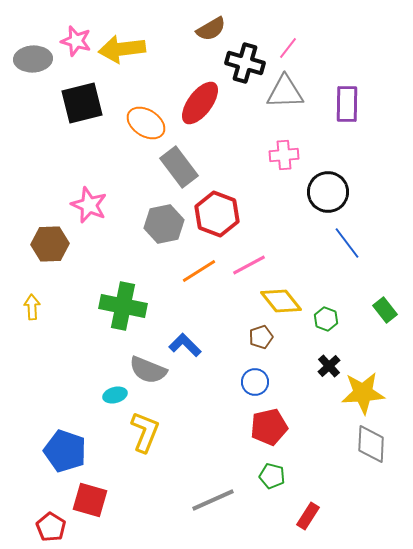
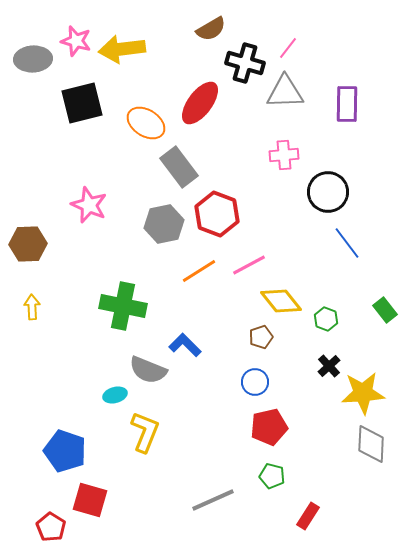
brown hexagon at (50, 244): moved 22 px left
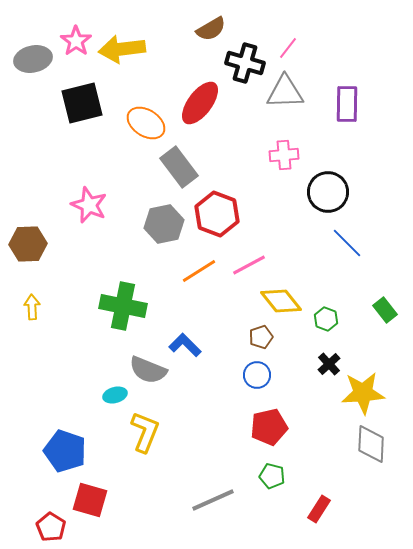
pink star at (76, 41): rotated 20 degrees clockwise
gray ellipse at (33, 59): rotated 9 degrees counterclockwise
blue line at (347, 243): rotated 8 degrees counterclockwise
black cross at (329, 366): moved 2 px up
blue circle at (255, 382): moved 2 px right, 7 px up
red rectangle at (308, 516): moved 11 px right, 7 px up
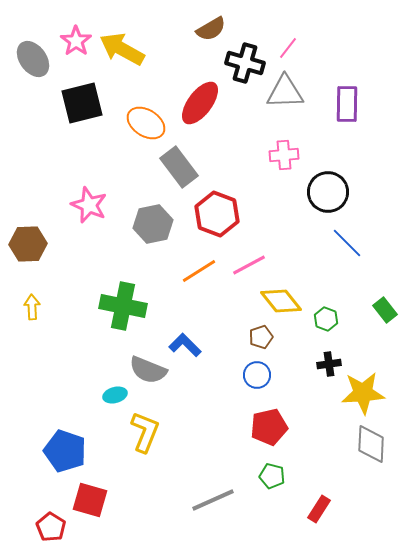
yellow arrow at (122, 49): rotated 36 degrees clockwise
gray ellipse at (33, 59): rotated 66 degrees clockwise
gray hexagon at (164, 224): moved 11 px left
black cross at (329, 364): rotated 35 degrees clockwise
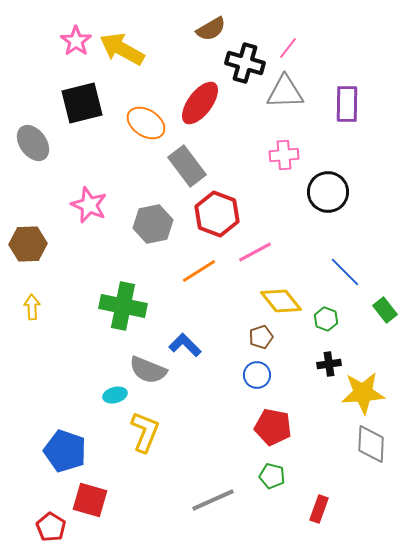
gray ellipse at (33, 59): moved 84 px down
gray rectangle at (179, 167): moved 8 px right, 1 px up
blue line at (347, 243): moved 2 px left, 29 px down
pink line at (249, 265): moved 6 px right, 13 px up
red pentagon at (269, 427): moved 4 px right; rotated 24 degrees clockwise
red rectangle at (319, 509): rotated 12 degrees counterclockwise
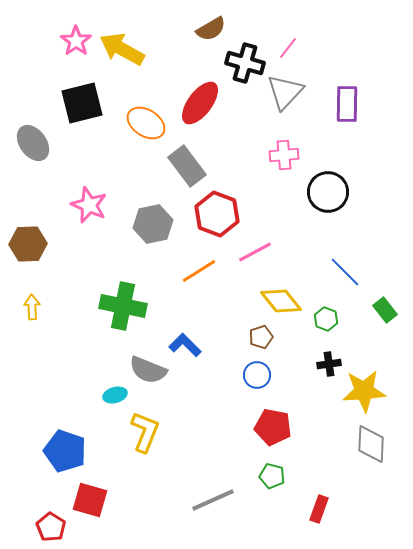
gray triangle at (285, 92): rotated 45 degrees counterclockwise
yellow star at (363, 393): moved 1 px right, 2 px up
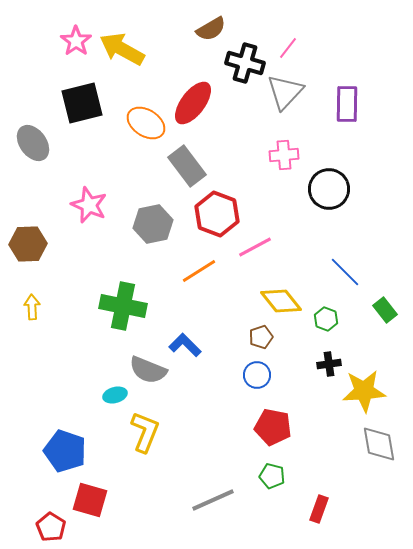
red ellipse at (200, 103): moved 7 px left
black circle at (328, 192): moved 1 px right, 3 px up
pink line at (255, 252): moved 5 px up
gray diamond at (371, 444): moved 8 px right; rotated 12 degrees counterclockwise
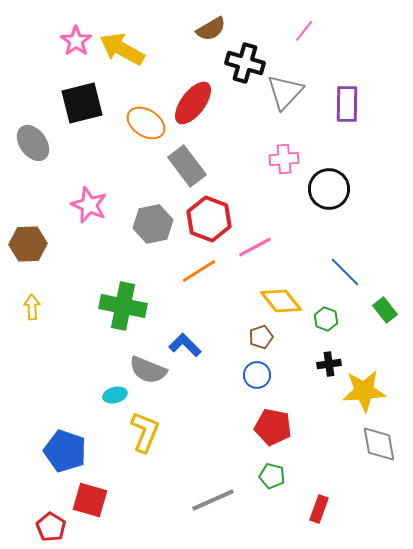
pink line at (288, 48): moved 16 px right, 17 px up
pink cross at (284, 155): moved 4 px down
red hexagon at (217, 214): moved 8 px left, 5 px down
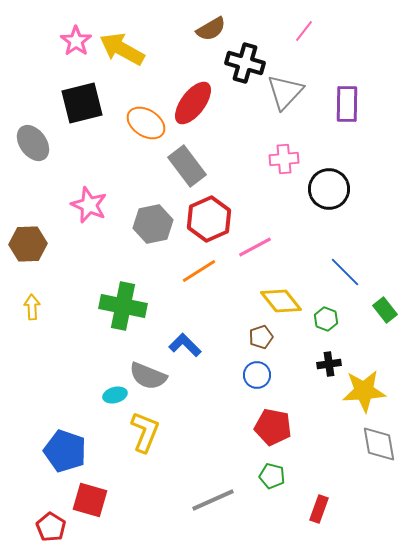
red hexagon at (209, 219): rotated 15 degrees clockwise
gray semicircle at (148, 370): moved 6 px down
